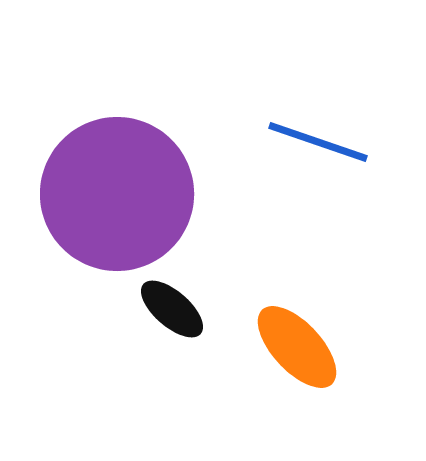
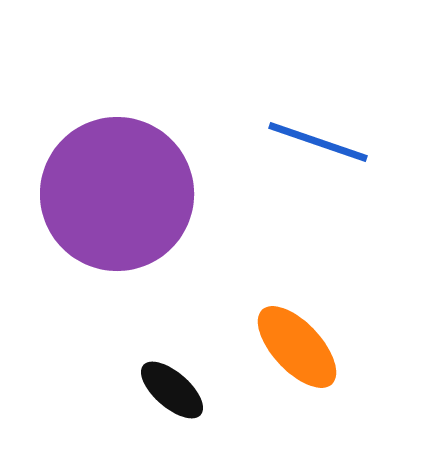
black ellipse: moved 81 px down
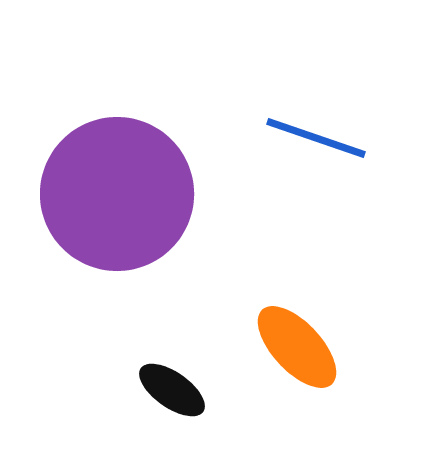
blue line: moved 2 px left, 4 px up
black ellipse: rotated 6 degrees counterclockwise
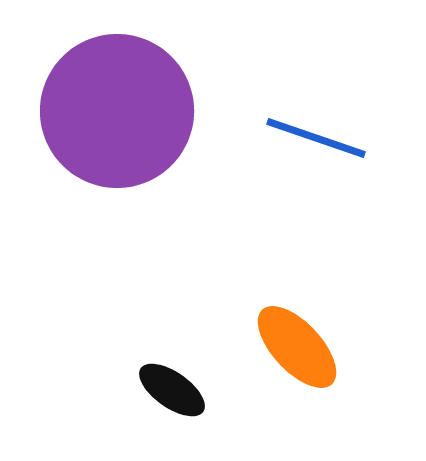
purple circle: moved 83 px up
